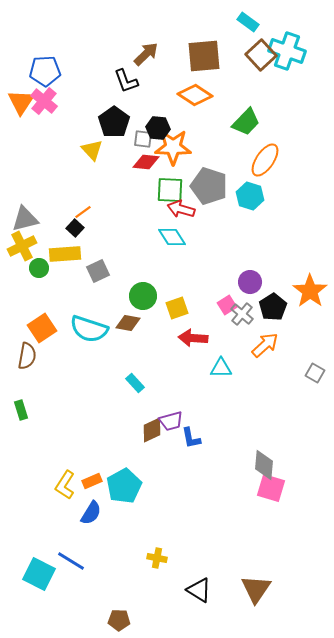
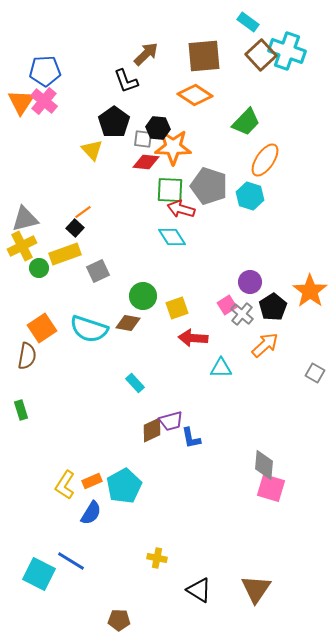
yellow rectangle at (65, 254): rotated 16 degrees counterclockwise
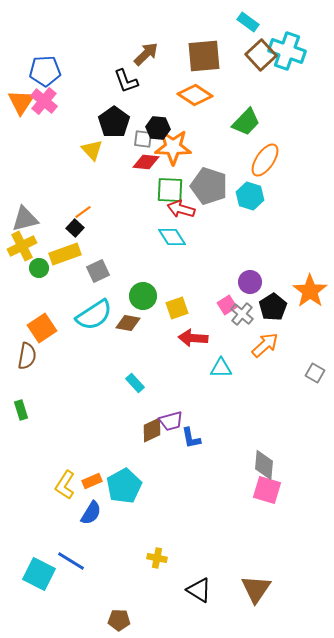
cyan semicircle at (89, 329): moved 5 px right, 14 px up; rotated 51 degrees counterclockwise
pink square at (271, 488): moved 4 px left, 2 px down
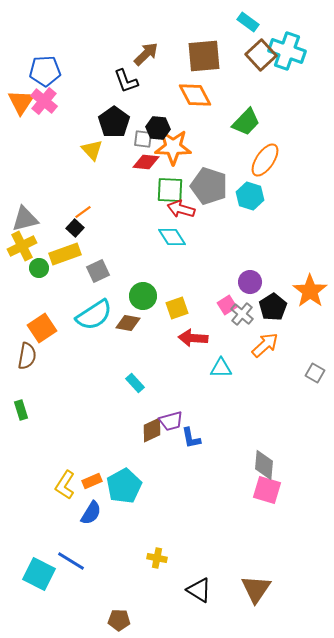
orange diamond at (195, 95): rotated 28 degrees clockwise
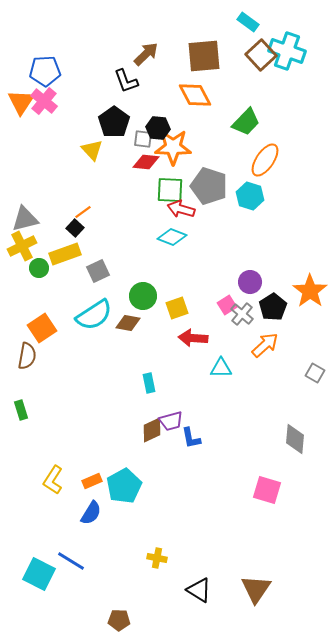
cyan diamond at (172, 237): rotated 36 degrees counterclockwise
cyan rectangle at (135, 383): moved 14 px right; rotated 30 degrees clockwise
gray diamond at (264, 465): moved 31 px right, 26 px up
yellow L-shape at (65, 485): moved 12 px left, 5 px up
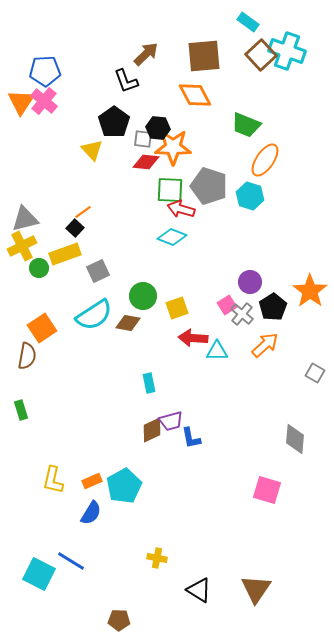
green trapezoid at (246, 122): moved 3 px down; rotated 68 degrees clockwise
cyan triangle at (221, 368): moved 4 px left, 17 px up
yellow L-shape at (53, 480): rotated 20 degrees counterclockwise
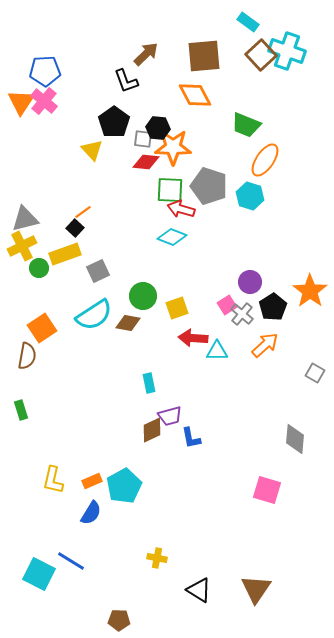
purple trapezoid at (171, 421): moved 1 px left, 5 px up
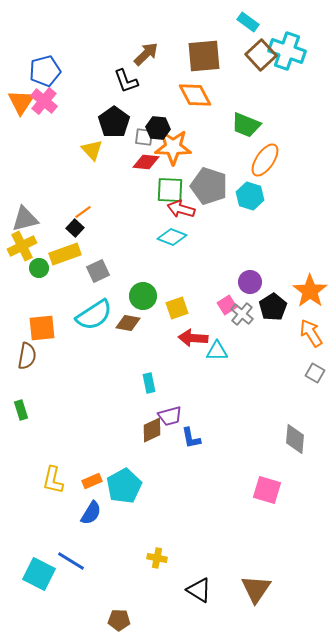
blue pentagon at (45, 71): rotated 12 degrees counterclockwise
gray square at (143, 139): moved 1 px right, 2 px up
orange square at (42, 328): rotated 28 degrees clockwise
orange arrow at (265, 345): moved 46 px right, 12 px up; rotated 80 degrees counterclockwise
